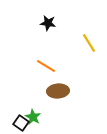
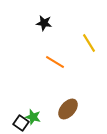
black star: moved 4 px left
orange line: moved 9 px right, 4 px up
brown ellipse: moved 10 px right, 18 px down; rotated 45 degrees counterclockwise
green star: rotated 14 degrees counterclockwise
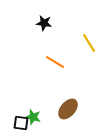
black square: rotated 28 degrees counterclockwise
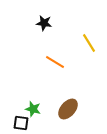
green star: moved 8 px up
